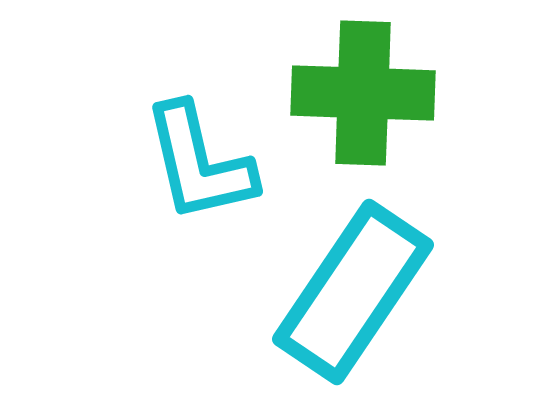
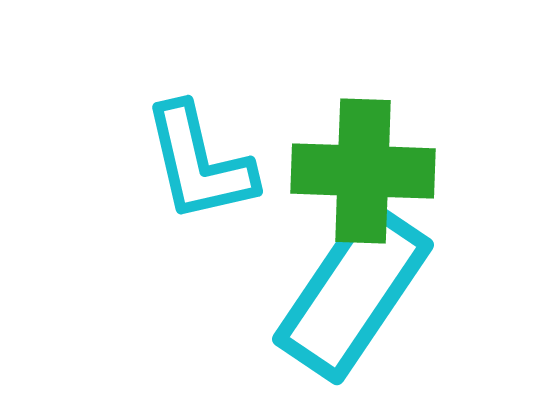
green cross: moved 78 px down
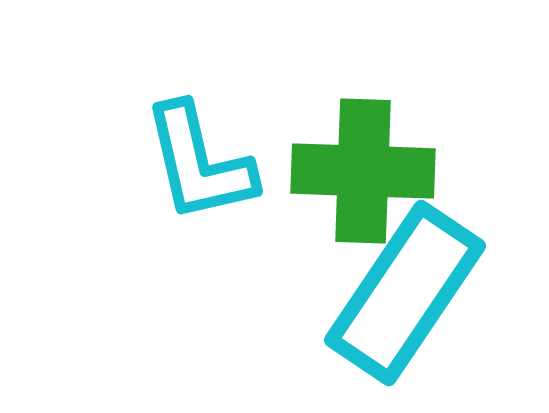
cyan rectangle: moved 52 px right, 1 px down
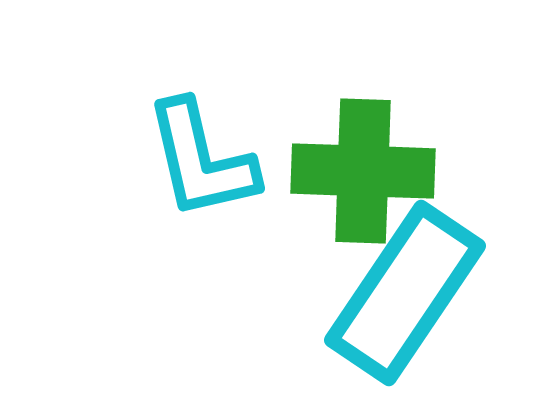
cyan L-shape: moved 2 px right, 3 px up
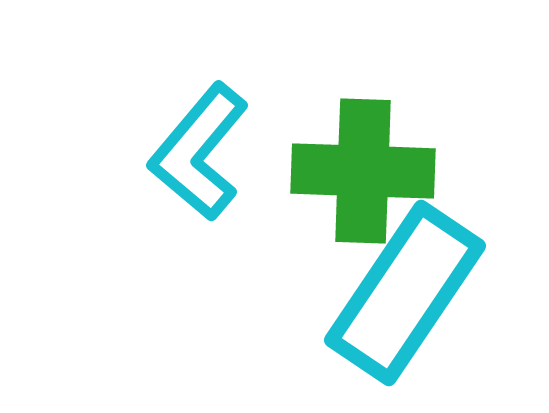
cyan L-shape: moved 2 px left, 8 px up; rotated 53 degrees clockwise
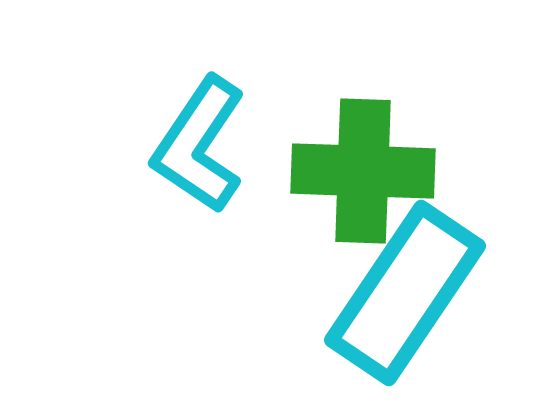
cyan L-shape: moved 7 px up; rotated 6 degrees counterclockwise
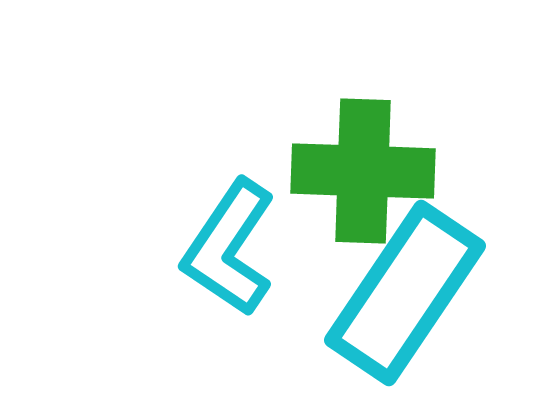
cyan L-shape: moved 30 px right, 103 px down
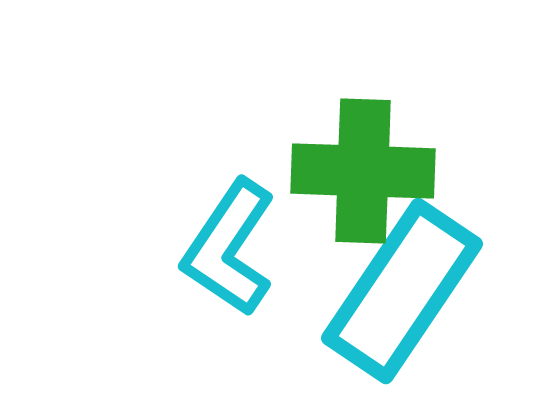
cyan rectangle: moved 3 px left, 2 px up
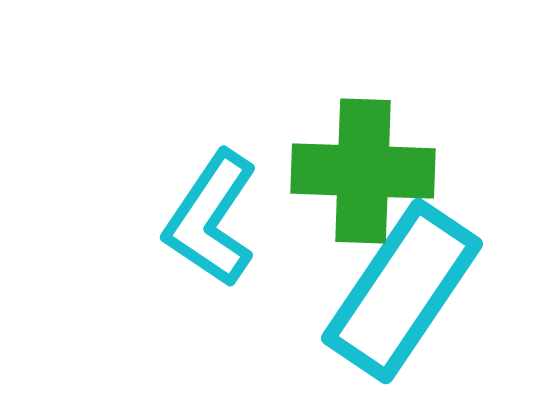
cyan L-shape: moved 18 px left, 29 px up
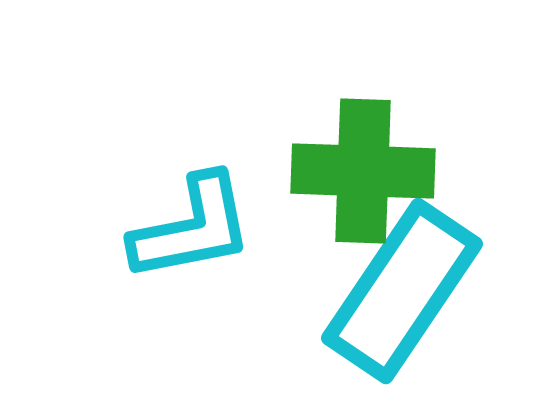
cyan L-shape: moved 19 px left, 9 px down; rotated 135 degrees counterclockwise
